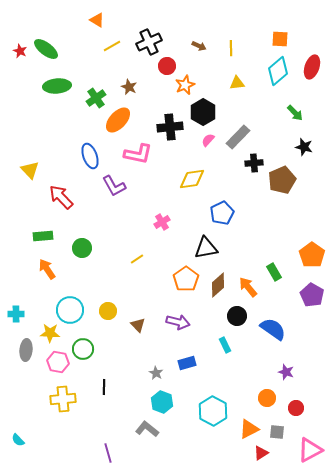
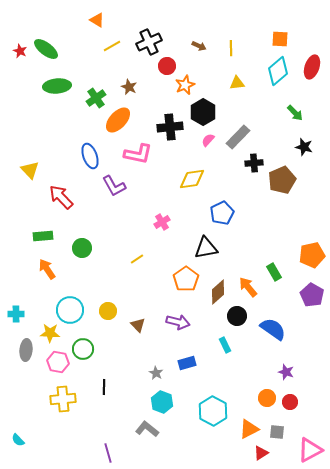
orange pentagon at (312, 255): rotated 25 degrees clockwise
brown diamond at (218, 285): moved 7 px down
red circle at (296, 408): moved 6 px left, 6 px up
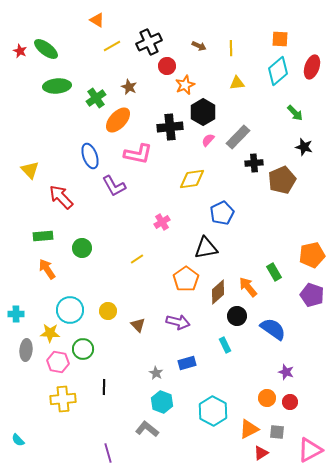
purple pentagon at (312, 295): rotated 10 degrees counterclockwise
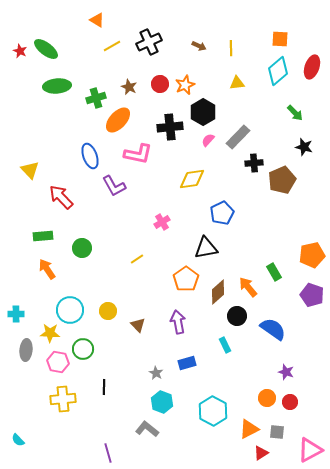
red circle at (167, 66): moved 7 px left, 18 px down
green cross at (96, 98): rotated 18 degrees clockwise
purple arrow at (178, 322): rotated 115 degrees counterclockwise
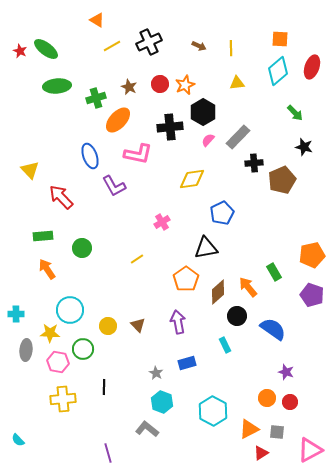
yellow circle at (108, 311): moved 15 px down
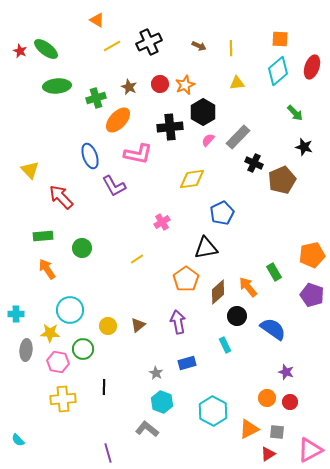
black cross at (254, 163): rotated 30 degrees clockwise
brown triangle at (138, 325): rotated 35 degrees clockwise
red triangle at (261, 453): moved 7 px right, 1 px down
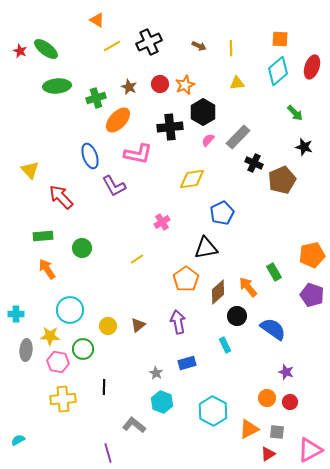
yellow star at (50, 333): moved 3 px down
gray L-shape at (147, 429): moved 13 px left, 4 px up
cyan semicircle at (18, 440): rotated 104 degrees clockwise
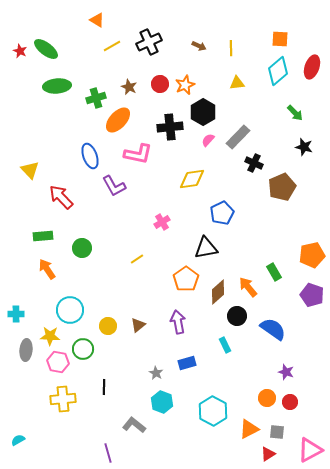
brown pentagon at (282, 180): moved 7 px down
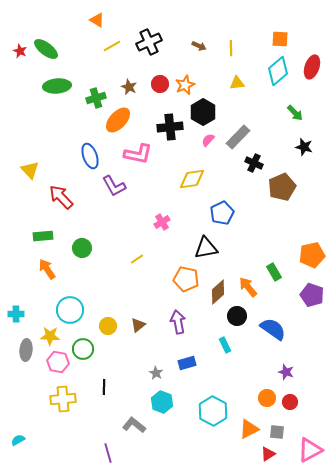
orange pentagon at (186, 279): rotated 25 degrees counterclockwise
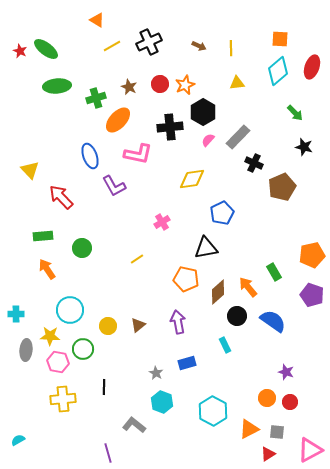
blue semicircle at (273, 329): moved 8 px up
